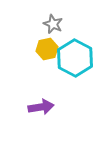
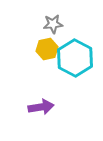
gray star: rotated 30 degrees counterclockwise
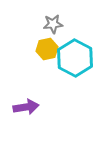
purple arrow: moved 15 px left
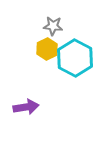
gray star: moved 2 px down; rotated 12 degrees clockwise
yellow hexagon: rotated 15 degrees counterclockwise
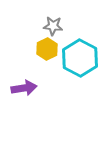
cyan hexagon: moved 5 px right
purple arrow: moved 2 px left, 19 px up
